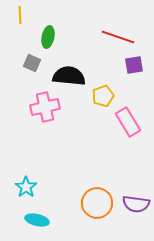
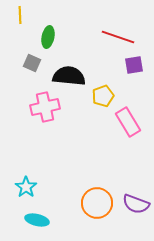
purple semicircle: rotated 12 degrees clockwise
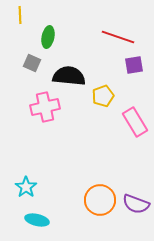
pink rectangle: moved 7 px right
orange circle: moved 3 px right, 3 px up
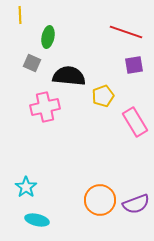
red line: moved 8 px right, 5 px up
purple semicircle: rotated 40 degrees counterclockwise
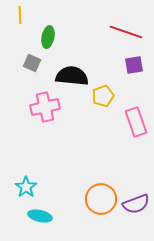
black semicircle: moved 3 px right
pink rectangle: moved 1 px right; rotated 12 degrees clockwise
orange circle: moved 1 px right, 1 px up
cyan ellipse: moved 3 px right, 4 px up
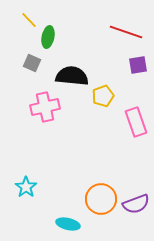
yellow line: moved 9 px right, 5 px down; rotated 42 degrees counterclockwise
purple square: moved 4 px right
cyan ellipse: moved 28 px right, 8 px down
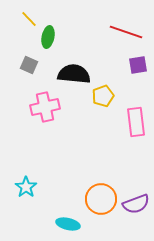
yellow line: moved 1 px up
gray square: moved 3 px left, 2 px down
black semicircle: moved 2 px right, 2 px up
pink rectangle: rotated 12 degrees clockwise
